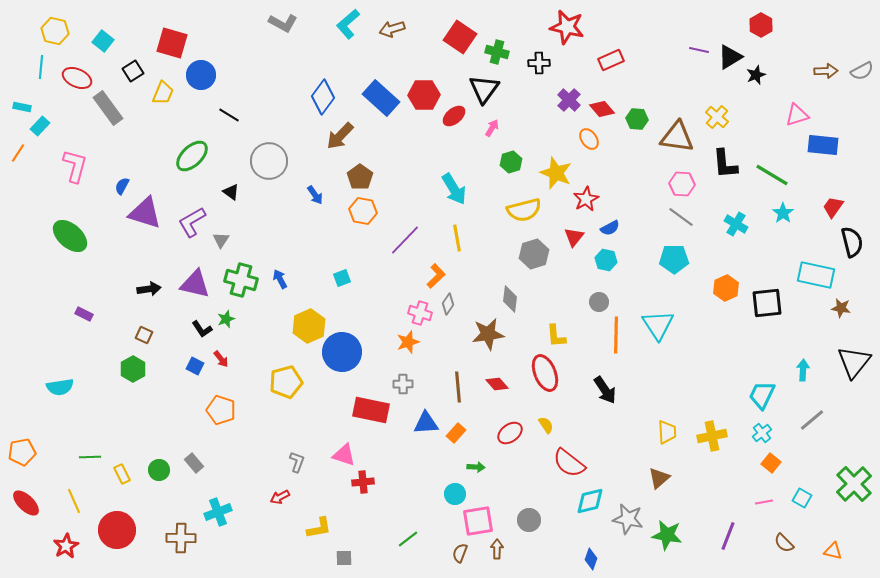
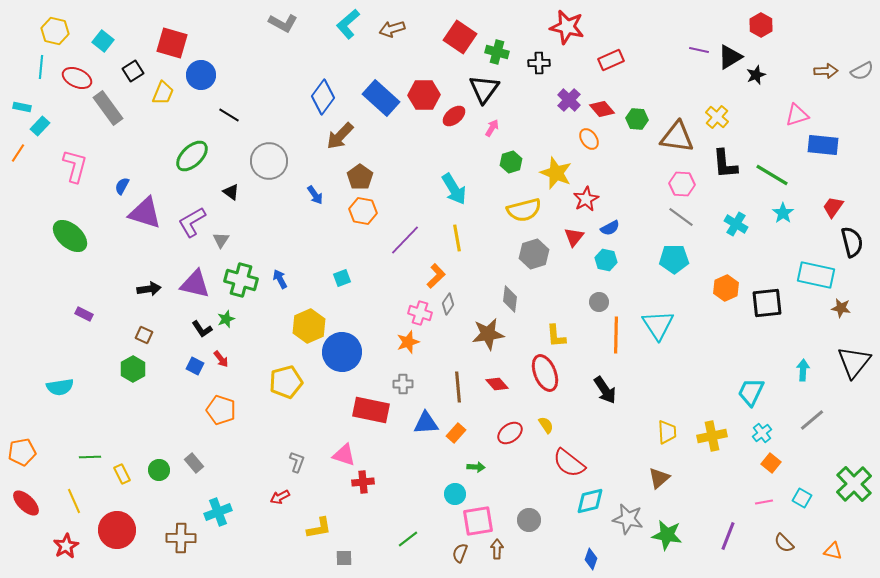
cyan trapezoid at (762, 395): moved 11 px left, 3 px up
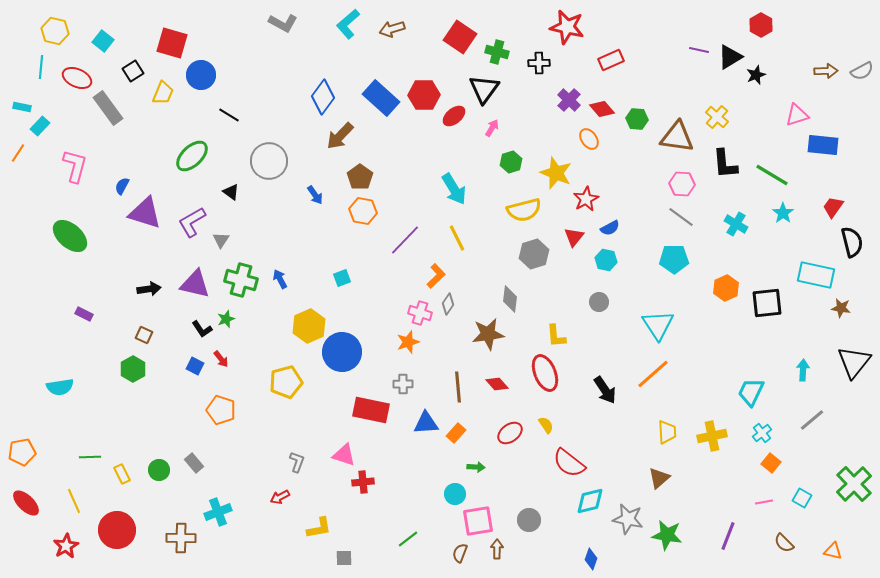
yellow line at (457, 238): rotated 16 degrees counterclockwise
orange line at (616, 335): moved 37 px right, 39 px down; rotated 48 degrees clockwise
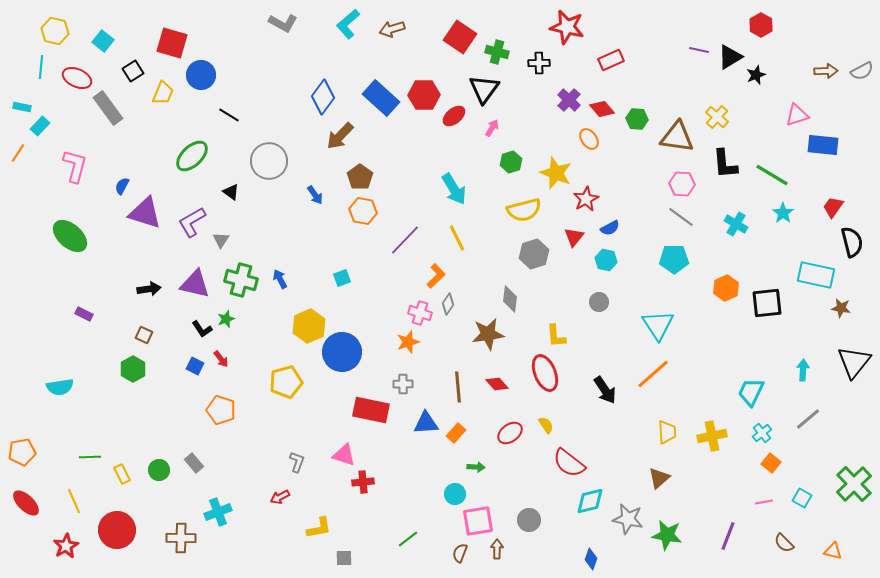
gray line at (812, 420): moved 4 px left, 1 px up
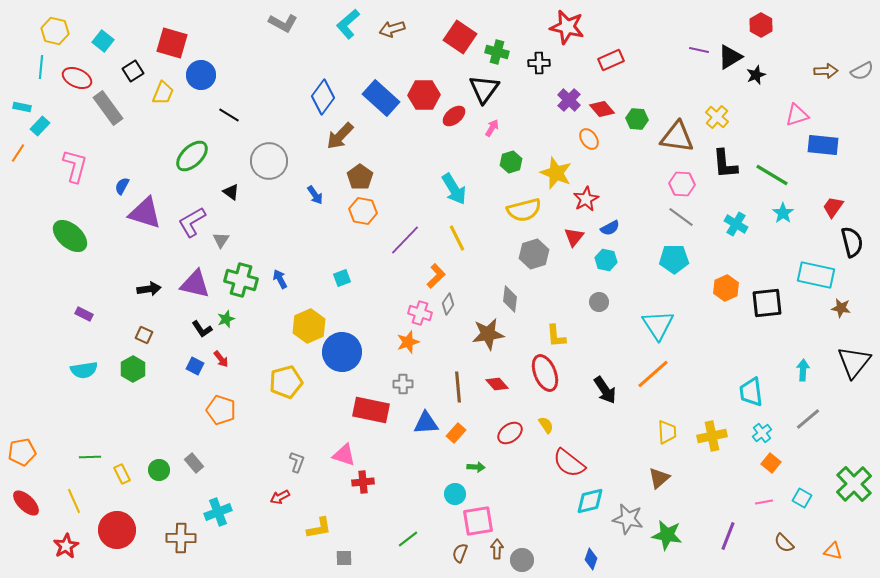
cyan semicircle at (60, 387): moved 24 px right, 17 px up
cyan trapezoid at (751, 392): rotated 32 degrees counterclockwise
gray circle at (529, 520): moved 7 px left, 40 px down
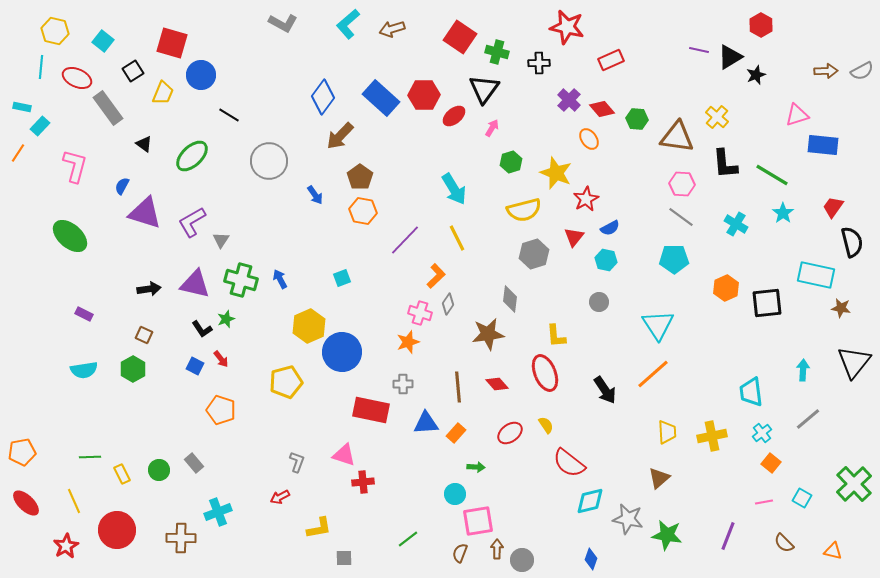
black triangle at (231, 192): moved 87 px left, 48 px up
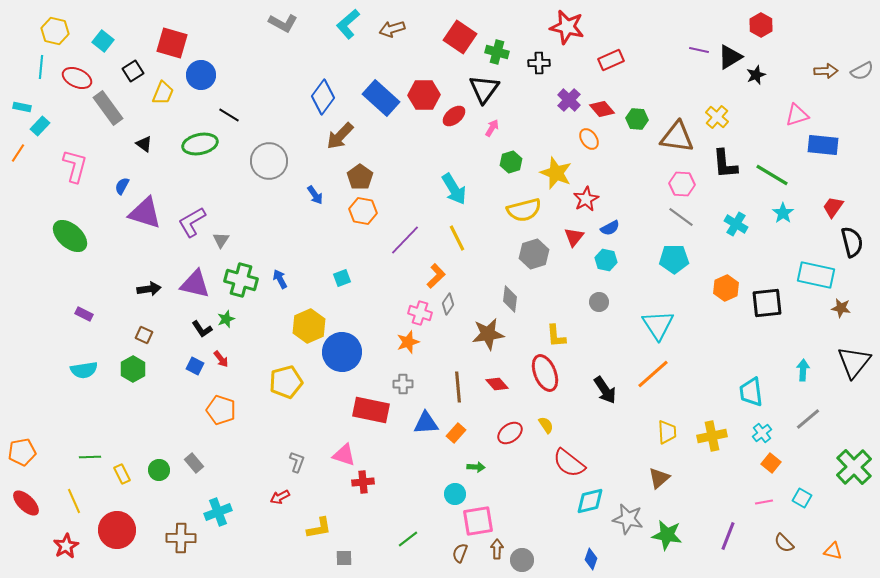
green ellipse at (192, 156): moved 8 px right, 12 px up; rotated 32 degrees clockwise
green cross at (854, 484): moved 17 px up
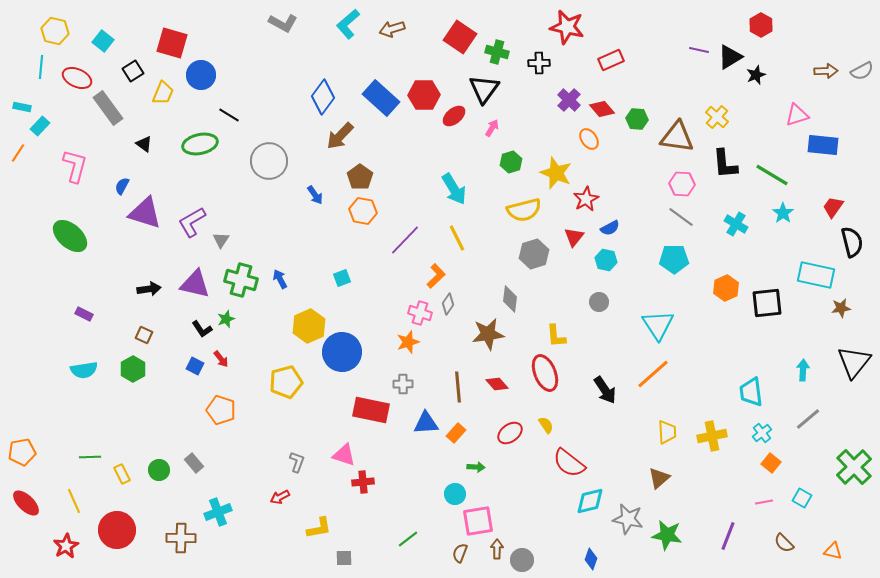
brown star at (841, 308): rotated 18 degrees counterclockwise
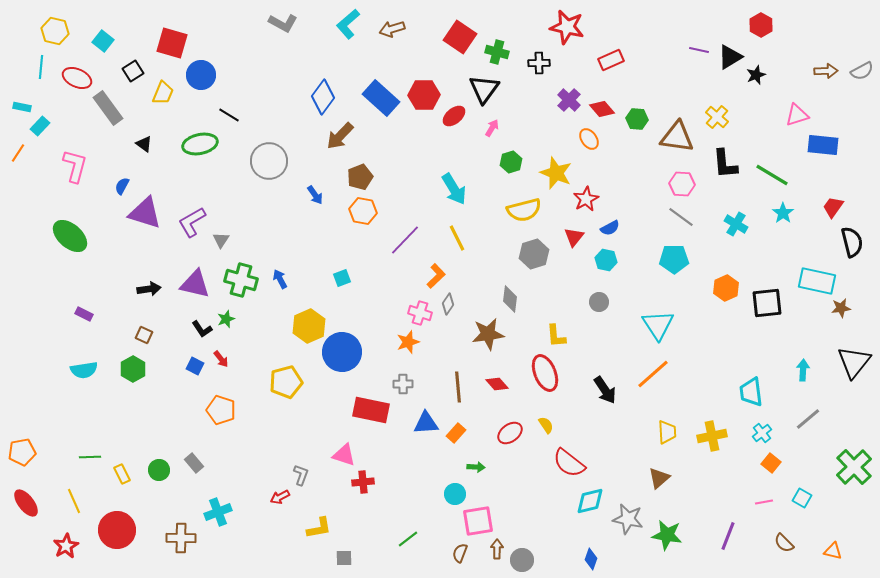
brown pentagon at (360, 177): rotated 15 degrees clockwise
cyan rectangle at (816, 275): moved 1 px right, 6 px down
gray L-shape at (297, 462): moved 4 px right, 13 px down
red ellipse at (26, 503): rotated 8 degrees clockwise
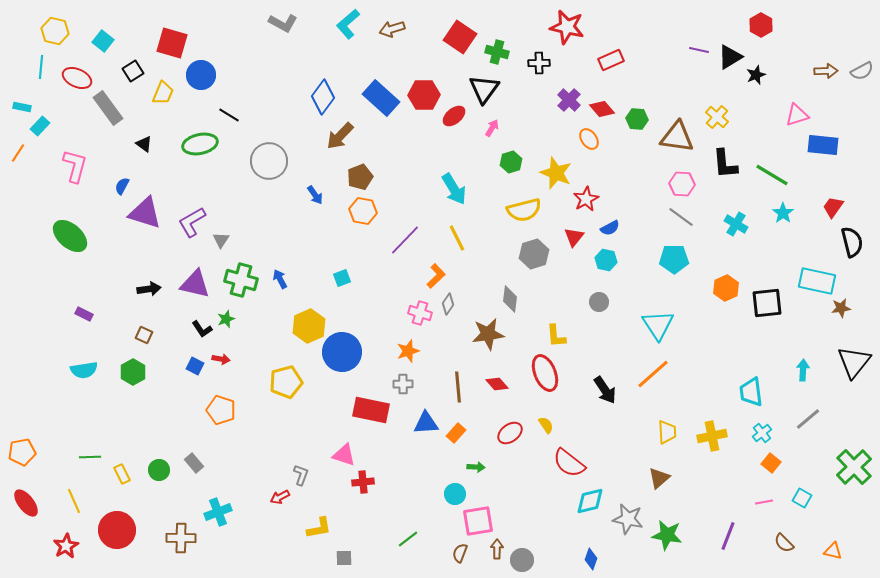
orange star at (408, 342): moved 9 px down
red arrow at (221, 359): rotated 42 degrees counterclockwise
green hexagon at (133, 369): moved 3 px down
